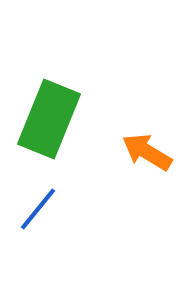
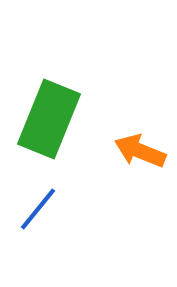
orange arrow: moved 7 px left, 1 px up; rotated 9 degrees counterclockwise
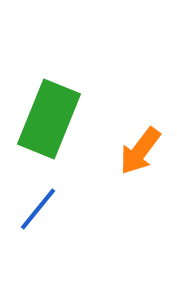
orange arrow: rotated 75 degrees counterclockwise
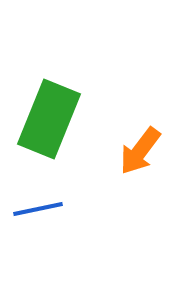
blue line: rotated 39 degrees clockwise
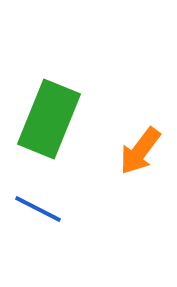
blue line: rotated 39 degrees clockwise
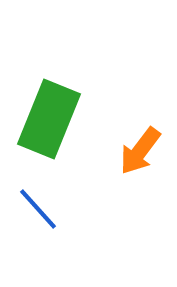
blue line: rotated 21 degrees clockwise
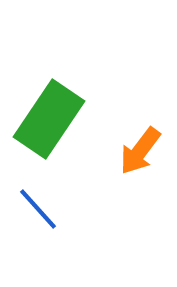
green rectangle: rotated 12 degrees clockwise
